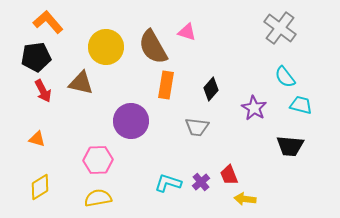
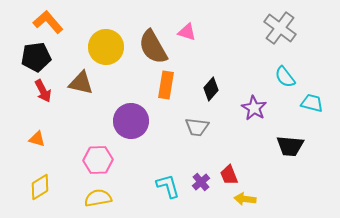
cyan trapezoid: moved 11 px right, 2 px up
cyan L-shape: moved 3 px down; rotated 56 degrees clockwise
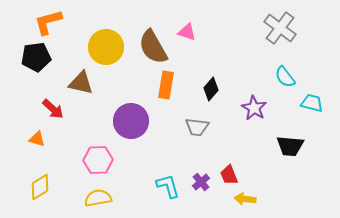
orange L-shape: rotated 64 degrees counterclockwise
red arrow: moved 10 px right, 18 px down; rotated 20 degrees counterclockwise
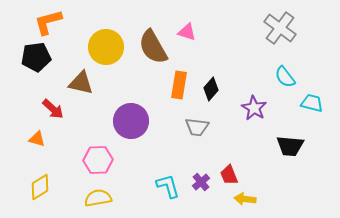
orange rectangle: moved 13 px right
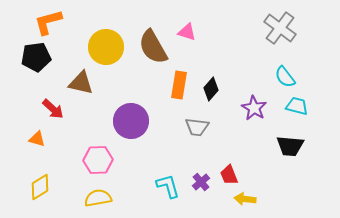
cyan trapezoid: moved 15 px left, 3 px down
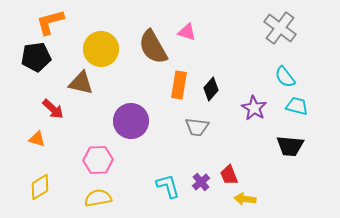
orange L-shape: moved 2 px right
yellow circle: moved 5 px left, 2 px down
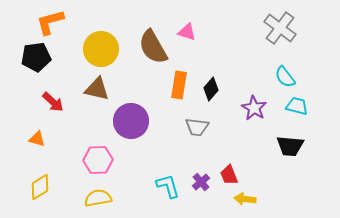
brown triangle: moved 16 px right, 6 px down
red arrow: moved 7 px up
